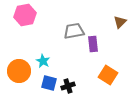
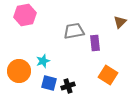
purple rectangle: moved 2 px right, 1 px up
cyan star: rotated 24 degrees clockwise
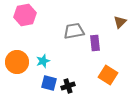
orange circle: moved 2 px left, 9 px up
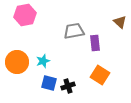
brown triangle: rotated 32 degrees counterclockwise
orange square: moved 8 px left
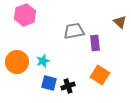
pink hexagon: rotated 10 degrees counterclockwise
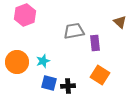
black cross: rotated 16 degrees clockwise
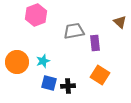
pink hexagon: moved 11 px right
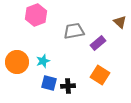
purple rectangle: moved 3 px right; rotated 56 degrees clockwise
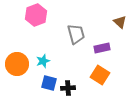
gray trapezoid: moved 2 px right, 3 px down; rotated 85 degrees clockwise
purple rectangle: moved 4 px right, 5 px down; rotated 28 degrees clockwise
orange circle: moved 2 px down
black cross: moved 2 px down
